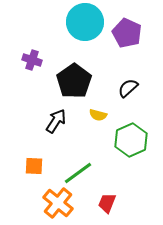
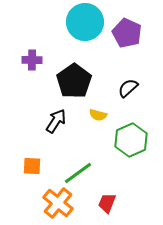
purple cross: rotated 18 degrees counterclockwise
orange square: moved 2 px left
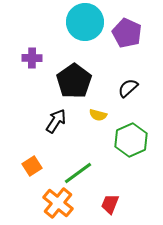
purple cross: moved 2 px up
orange square: rotated 36 degrees counterclockwise
red trapezoid: moved 3 px right, 1 px down
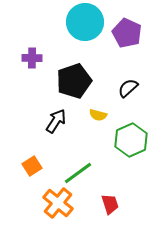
black pentagon: rotated 16 degrees clockwise
red trapezoid: rotated 140 degrees clockwise
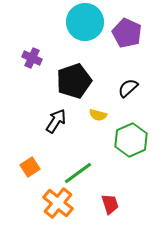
purple cross: rotated 24 degrees clockwise
orange square: moved 2 px left, 1 px down
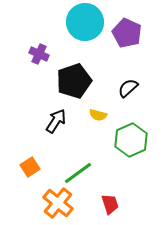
purple cross: moved 7 px right, 4 px up
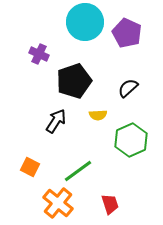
yellow semicircle: rotated 18 degrees counterclockwise
orange square: rotated 30 degrees counterclockwise
green line: moved 2 px up
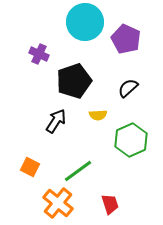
purple pentagon: moved 1 px left, 6 px down
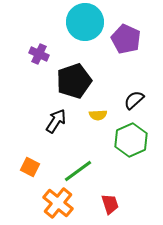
black semicircle: moved 6 px right, 12 px down
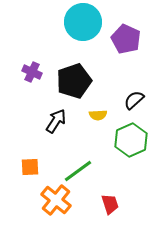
cyan circle: moved 2 px left
purple cross: moved 7 px left, 18 px down
orange square: rotated 30 degrees counterclockwise
orange cross: moved 2 px left, 3 px up
